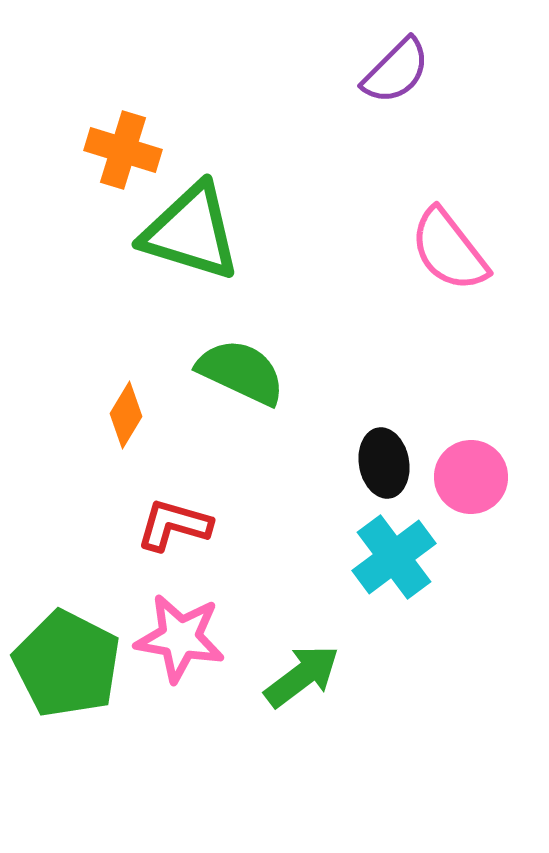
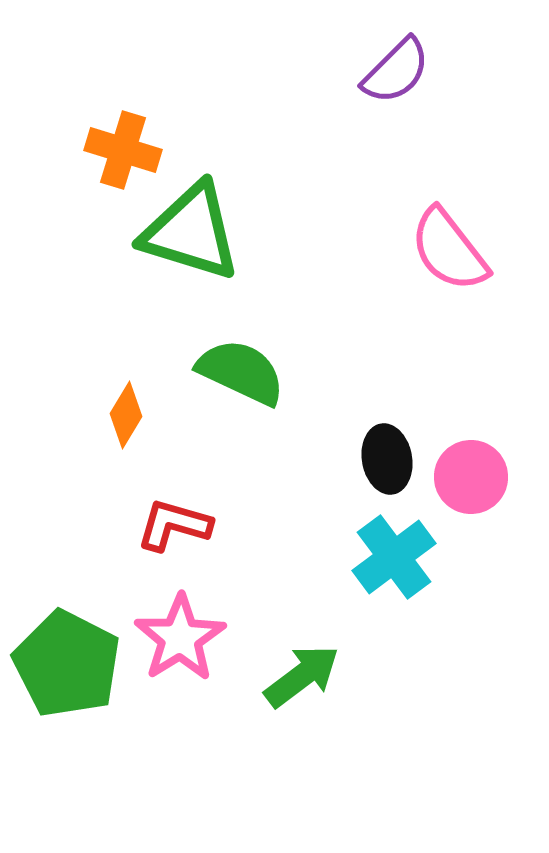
black ellipse: moved 3 px right, 4 px up
pink star: rotated 30 degrees clockwise
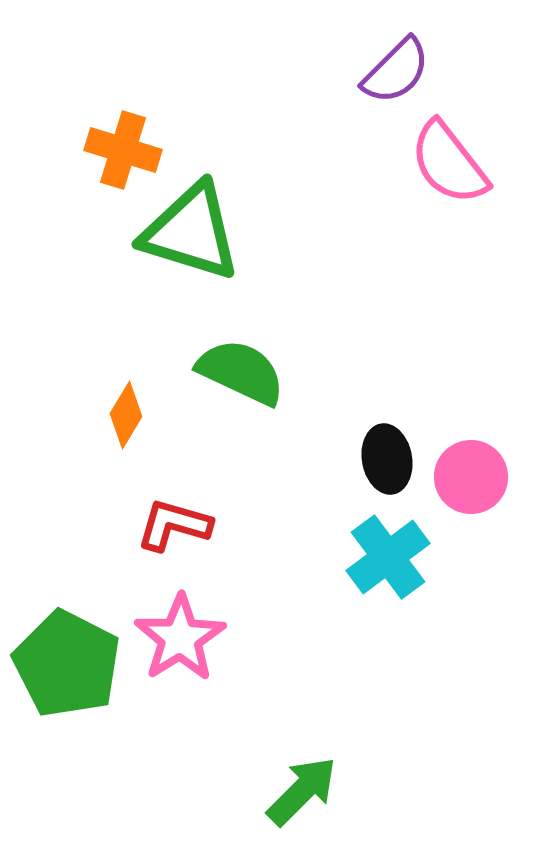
pink semicircle: moved 87 px up
cyan cross: moved 6 px left
green arrow: moved 115 px down; rotated 8 degrees counterclockwise
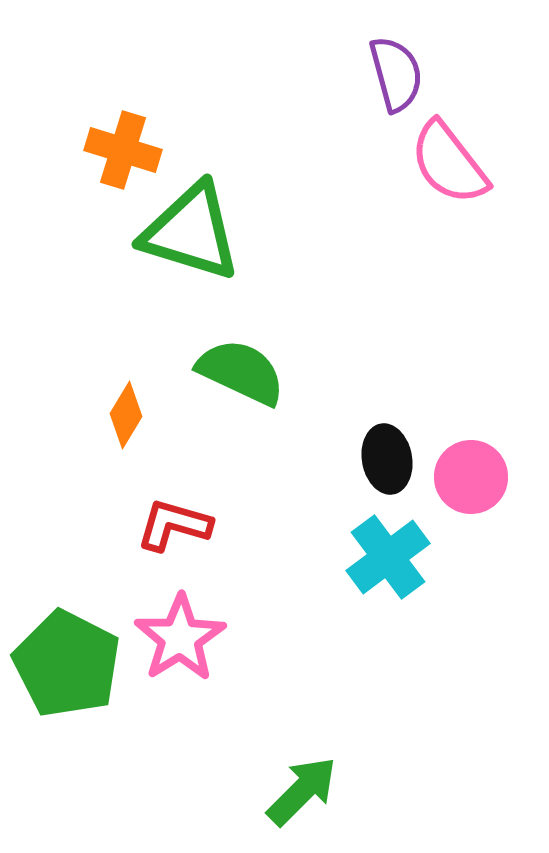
purple semicircle: moved 3 px down; rotated 60 degrees counterclockwise
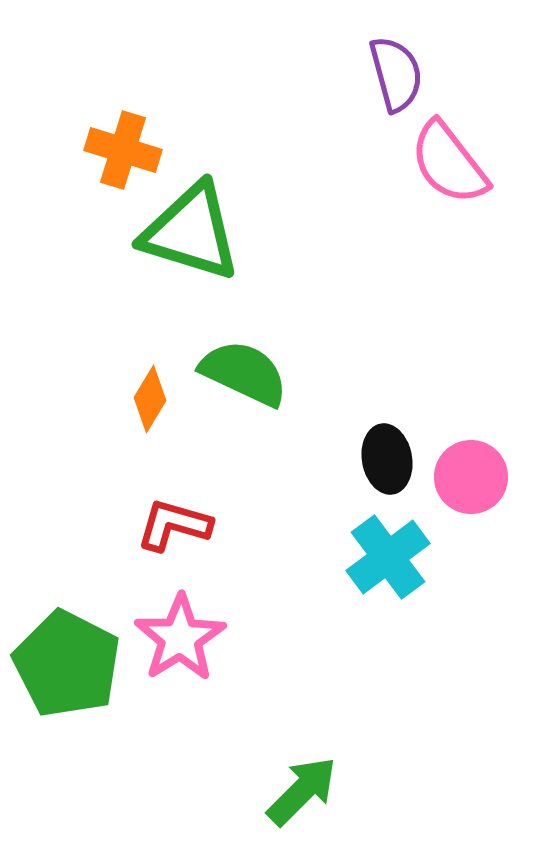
green semicircle: moved 3 px right, 1 px down
orange diamond: moved 24 px right, 16 px up
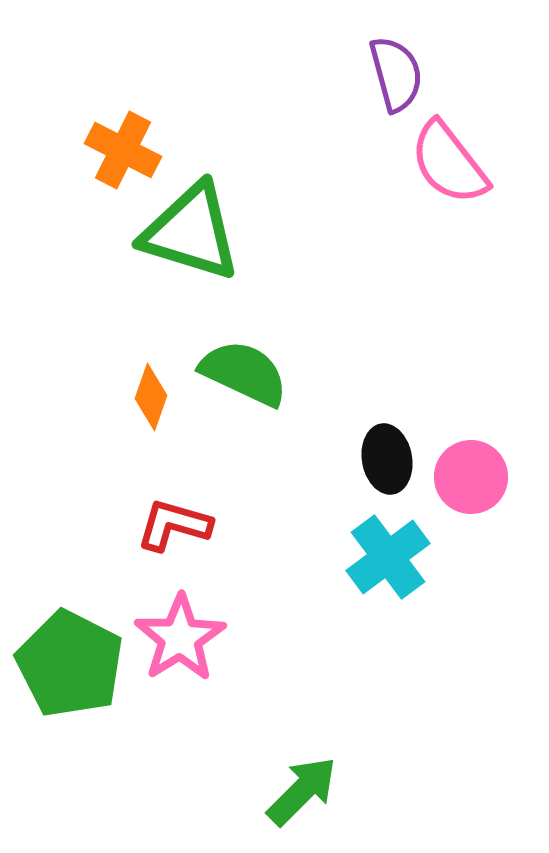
orange cross: rotated 10 degrees clockwise
orange diamond: moved 1 px right, 2 px up; rotated 12 degrees counterclockwise
green pentagon: moved 3 px right
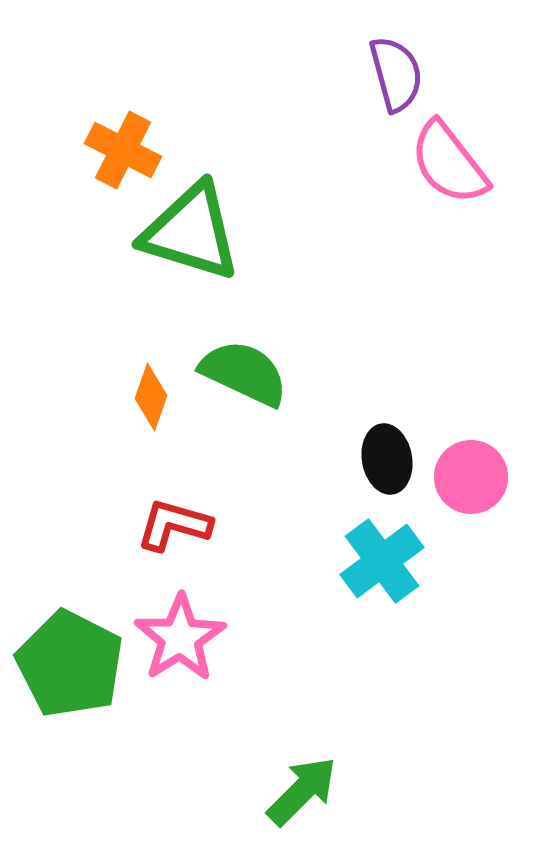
cyan cross: moved 6 px left, 4 px down
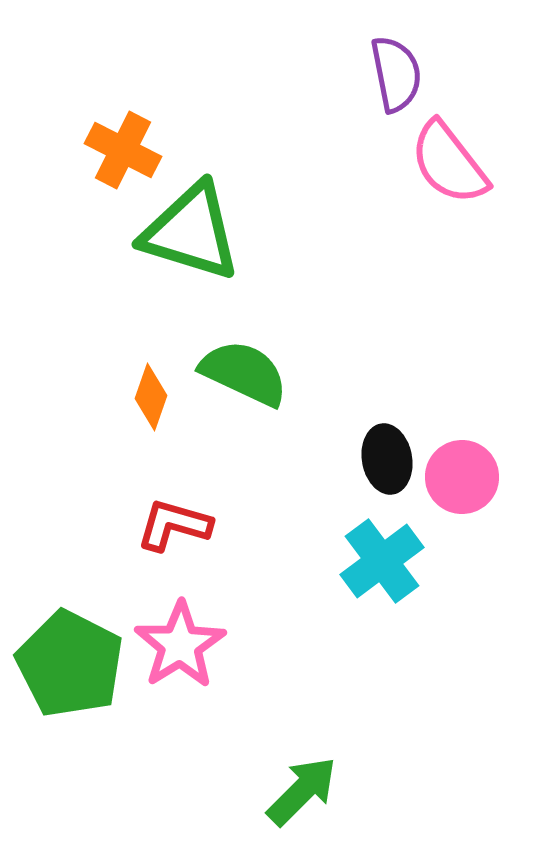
purple semicircle: rotated 4 degrees clockwise
pink circle: moved 9 px left
pink star: moved 7 px down
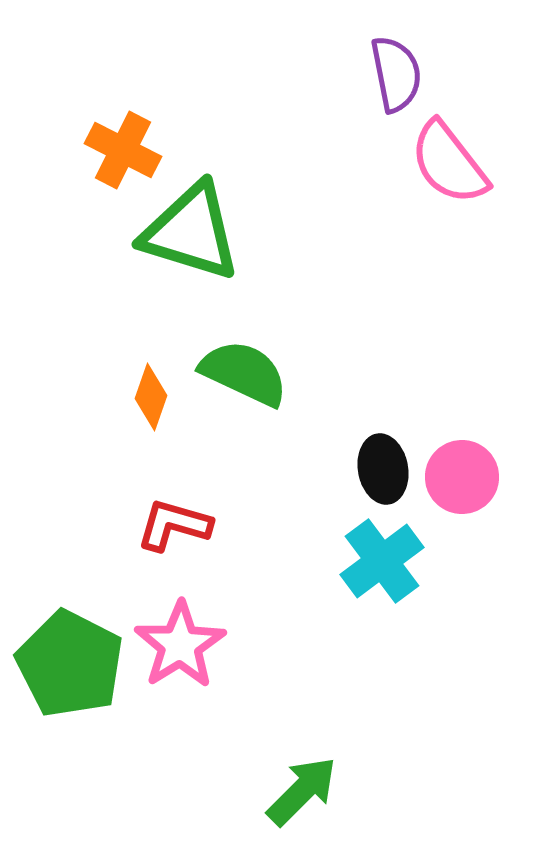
black ellipse: moved 4 px left, 10 px down
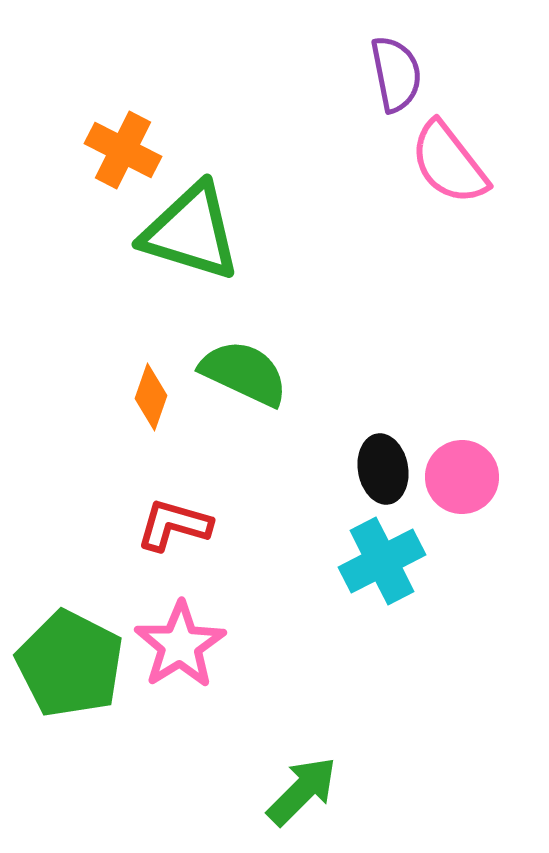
cyan cross: rotated 10 degrees clockwise
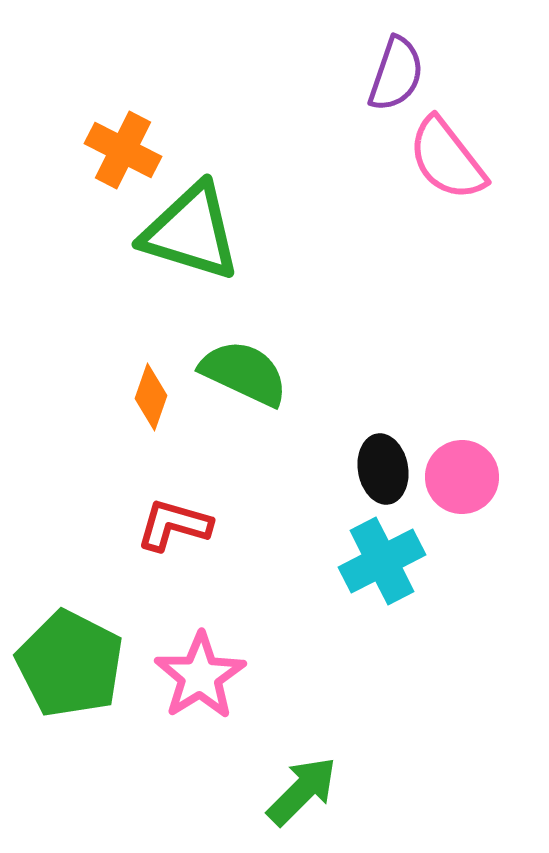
purple semicircle: rotated 30 degrees clockwise
pink semicircle: moved 2 px left, 4 px up
pink star: moved 20 px right, 31 px down
